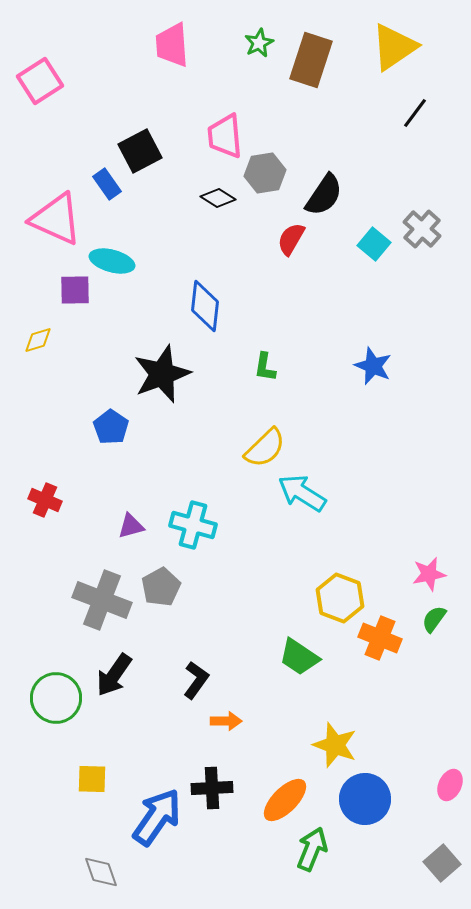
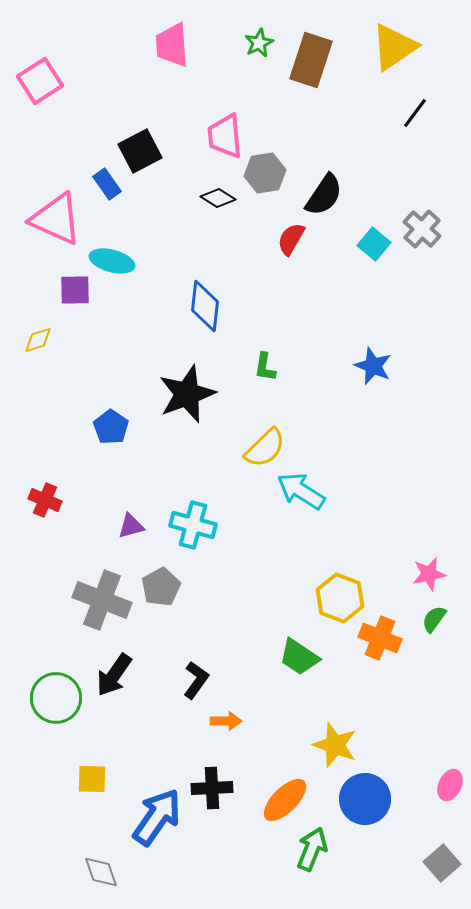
black star at (162, 374): moved 25 px right, 20 px down
cyan arrow at (302, 493): moved 1 px left, 2 px up
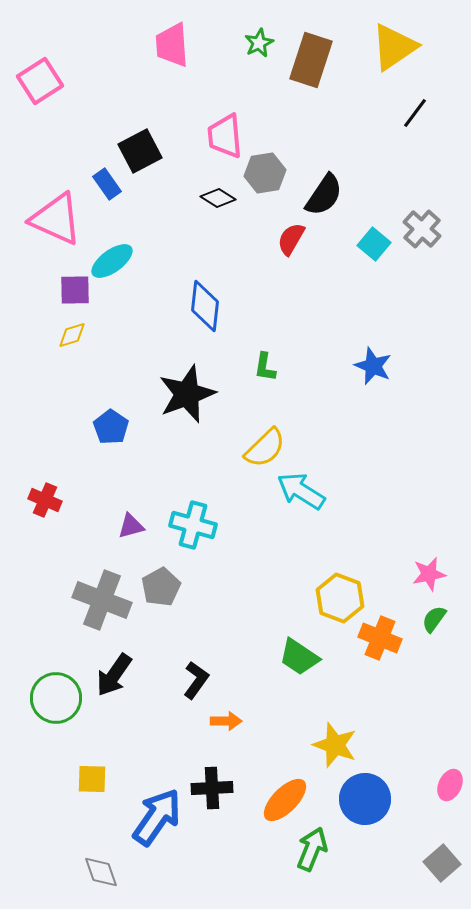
cyan ellipse at (112, 261): rotated 51 degrees counterclockwise
yellow diamond at (38, 340): moved 34 px right, 5 px up
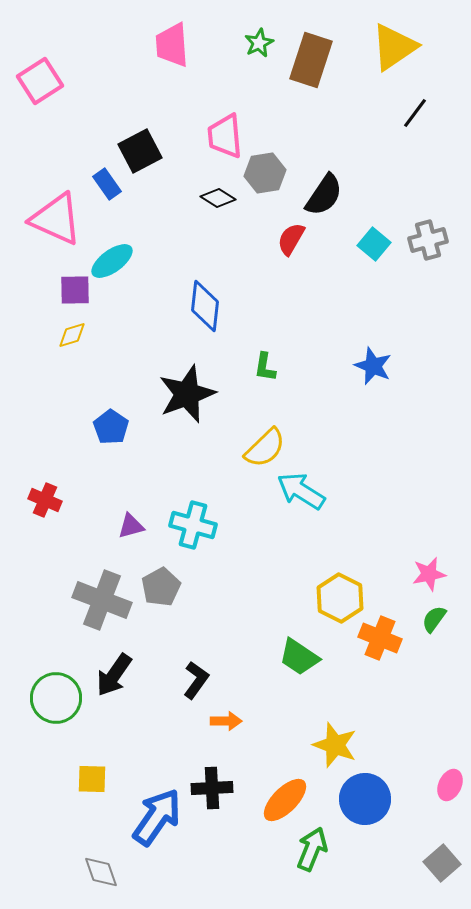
gray cross at (422, 229): moved 6 px right, 11 px down; rotated 33 degrees clockwise
yellow hexagon at (340, 598): rotated 6 degrees clockwise
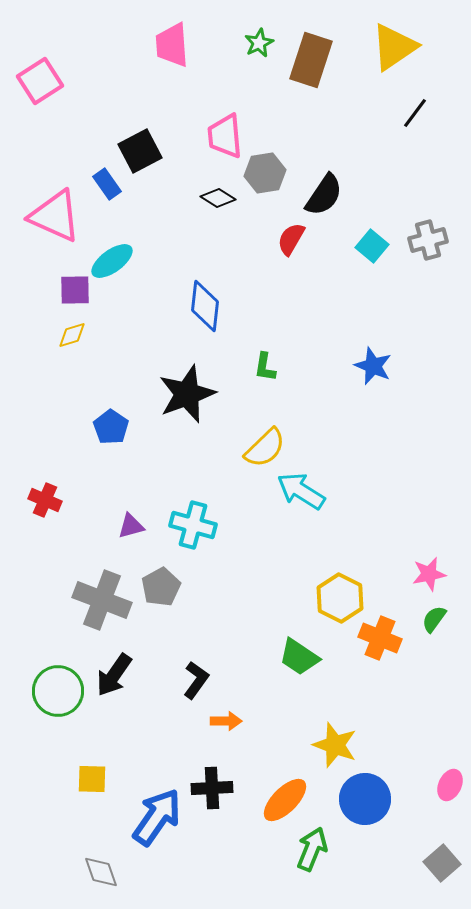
pink triangle at (56, 219): moved 1 px left, 3 px up
cyan square at (374, 244): moved 2 px left, 2 px down
green circle at (56, 698): moved 2 px right, 7 px up
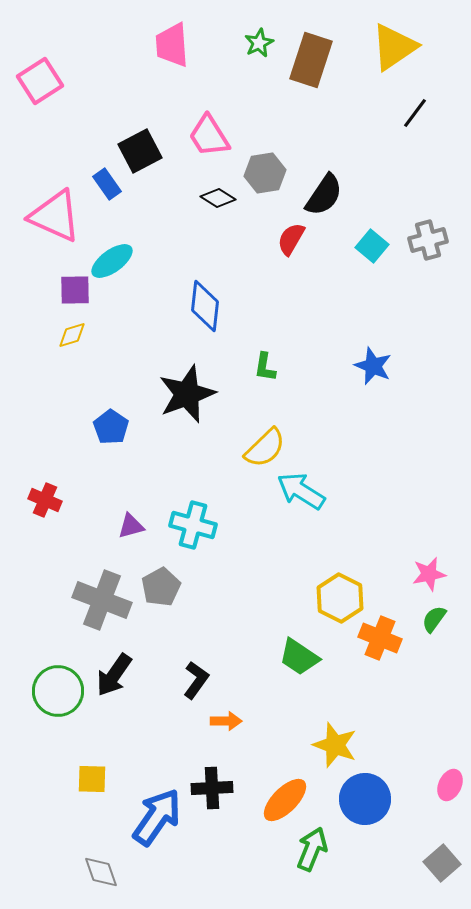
pink trapezoid at (225, 136): moved 16 px left; rotated 27 degrees counterclockwise
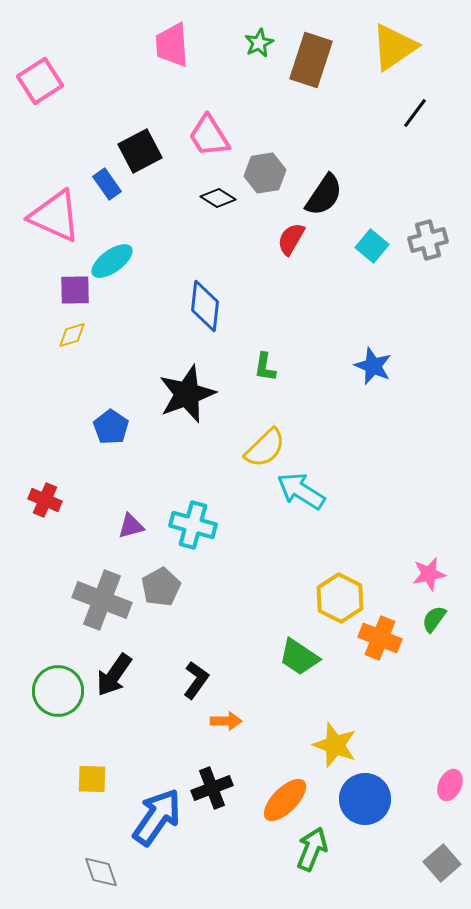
black cross at (212, 788): rotated 18 degrees counterclockwise
